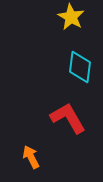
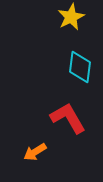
yellow star: rotated 16 degrees clockwise
orange arrow: moved 4 px right, 5 px up; rotated 95 degrees counterclockwise
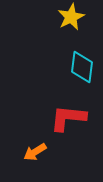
cyan diamond: moved 2 px right
red L-shape: rotated 54 degrees counterclockwise
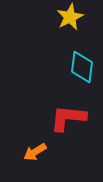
yellow star: moved 1 px left
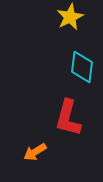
red L-shape: rotated 81 degrees counterclockwise
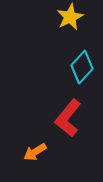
cyan diamond: rotated 36 degrees clockwise
red L-shape: rotated 24 degrees clockwise
